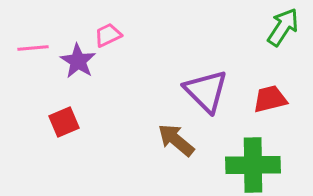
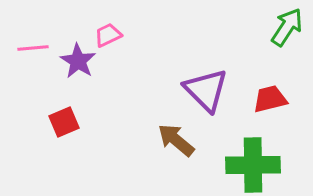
green arrow: moved 4 px right
purple triangle: moved 1 px up
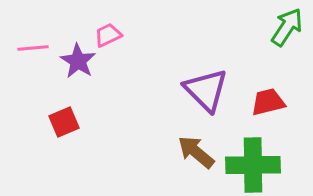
red trapezoid: moved 2 px left, 3 px down
brown arrow: moved 20 px right, 12 px down
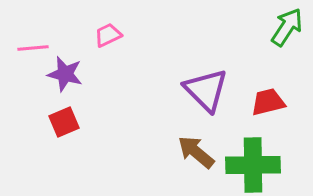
purple star: moved 13 px left, 13 px down; rotated 18 degrees counterclockwise
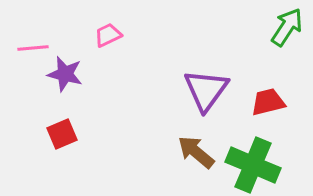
purple triangle: rotated 21 degrees clockwise
red square: moved 2 px left, 12 px down
green cross: rotated 24 degrees clockwise
